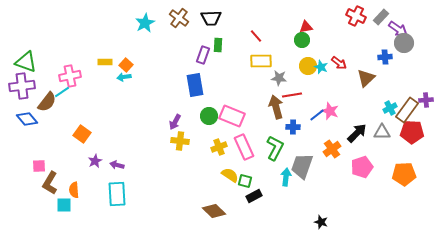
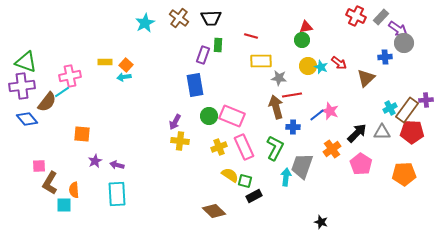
red line at (256, 36): moved 5 px left; rotated 32 degrees counterclockwise
orange square at (82, 134): rotated 30 degrees counterclockwise
pink pentagon at (362, 167): moved 1 px left, 3 px up; rotated 20 degrees counterclockwise
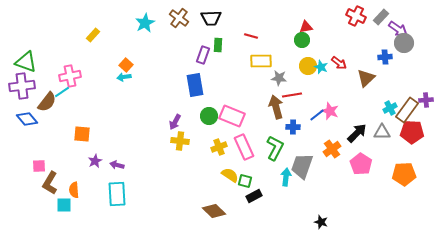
yellow rectangle at (105, 62): moved 12 px left, 27 px up; rotated 48 degrees counterclockwise
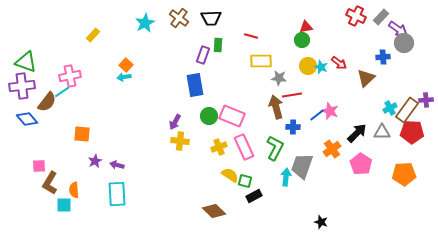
blue cross at (385, 57): moved 2 px left
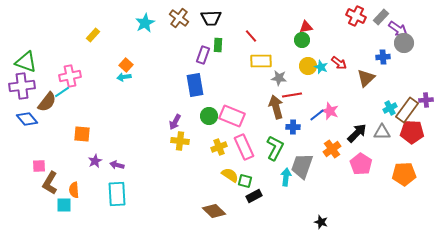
red line at (251, 36): rotated 32 degrees clockwise
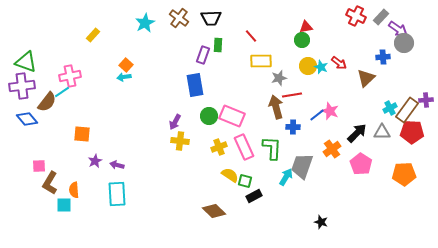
gray star at (279, 78): rotated 21 degrees counterclockwise
green L-shape at (275, 148): moved 3 px left; rotated 25 degrees counterclockwise
cyan arrow at (286, 177): rotated 24 degrees clockwise
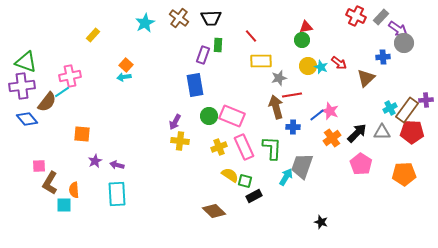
orange cross at (332, 149): moved 11 px up
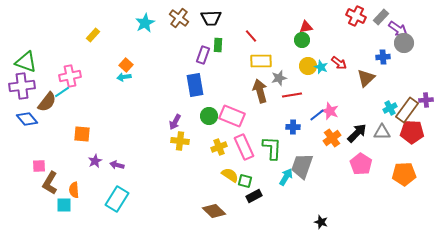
brown arrow at (276, 107): moved 16 px left, 16 px up
cyan rectangle at (117, 194): moved 5 px down; rotated 35 degrees clockwise
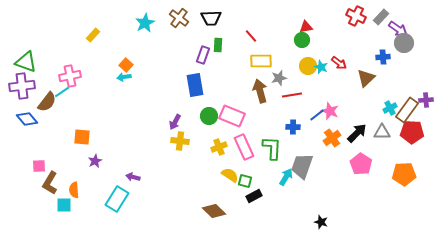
orange square at (82, 134): moved 3 px down
purple arrow at (117, 165): moved 16 px right, 12 px down
